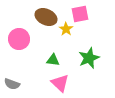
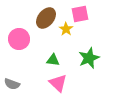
brown ellipse: moved 1 px down; rotated 75 degrees counterclockwise
pink triangle: moved 2 px left
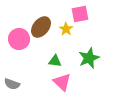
brown ellipse: moved 5 px left, 9 px down
green triangle: moved 2 px right, 1 px down
pink triangle: moved 4 px right, 1 px up
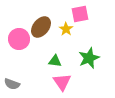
pink triangle: rotated 12 degrees clockwise
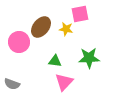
yellow star: rotated 24 degrees counterclockwise
pink circle: moved 3 px down
green star: rotated 20 degrees clockwise
pink triangle: moved 2 px right; rotated 18 degrees clockwise
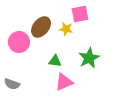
green star: rotated 25 degrees counterclockwise
pink triangle: rotated 24 degrees clockwise
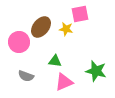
green star: moved 7 px right, 13 px down; rotated 30 degrees counterclockwise
gray semicircle: moved 14 px right, 8 px up
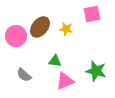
pink square: moved 12 px right
brown ellipse: moved 1 px left
pink circle: moved 3 px left, 6 px up
gray semicircle: moved 2 px left, 1 px up; rotated 21 degrees clockwise
pink triangle: moved 1 px right, 1 px up
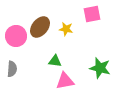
green star: moved 4 px right, 3 px up
gray semicircle: moved 12 px left, 6 px up; rotated 126 degrees counterclockwise
pink triangle: rotated 12 degrees clockwise
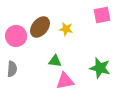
pink square: moved 10 px right, 1 px down
